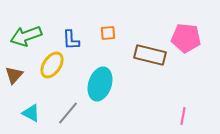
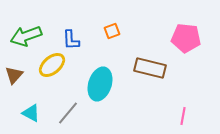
orange square: moved 4 px right, 2 px up; rotated 14 degrees counterclockwise
brown rectangle: moved 13 px down
yellow ellipse: rotated 16 degrees clockwise
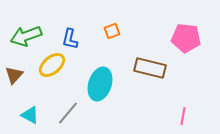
blue L-shape: moved 1 px left, 1 px up; rotated 15 degrees clockwise
cyan triangle: moved 1 px left, 2 px down
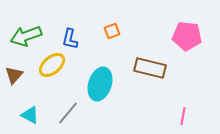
pink pentagon: moved 1 px right, 2 px up
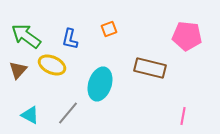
orange square: moved 3 px left, 2 px up
green arrow: rotated 56 degrees clockwise
yellow ellipse: rotated 64 degrees clockwise
brown triangle: moved 4 px right, 5 px up
